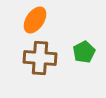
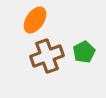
brown cross: moved 7 px right, 2 px up; rotated 24 degrees counterclockwise
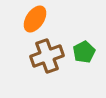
orange ellipse: moved 1 px up
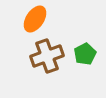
green pentagon: moved 1 px right, 2 px down
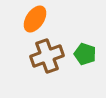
green pentagon: rotated 25 degrees counterclockwise
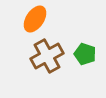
brown cross: rotated 8 degrees counterclockwise
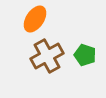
green pentagon: moved 1 px down
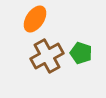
green pentagon: moved 4 px left, 2 px up
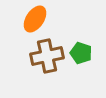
brown cross: rotated 16 degrees clockwise
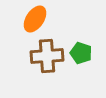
brown cross: rotated 8 degrees clockwise
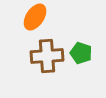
orange ellipse: moved 2 px up
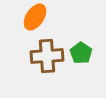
green pentagon: rotated 15 degrees clockwise
